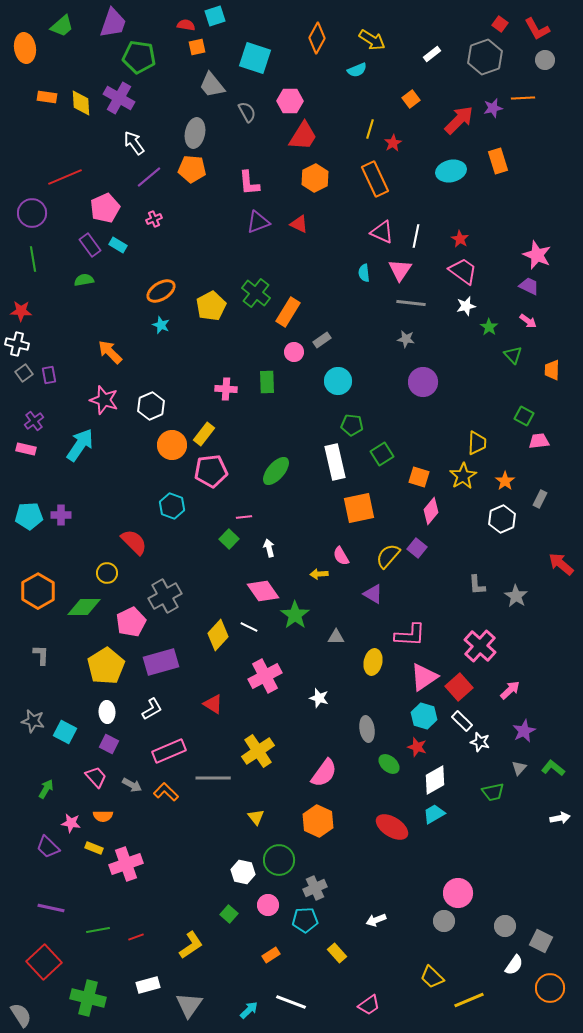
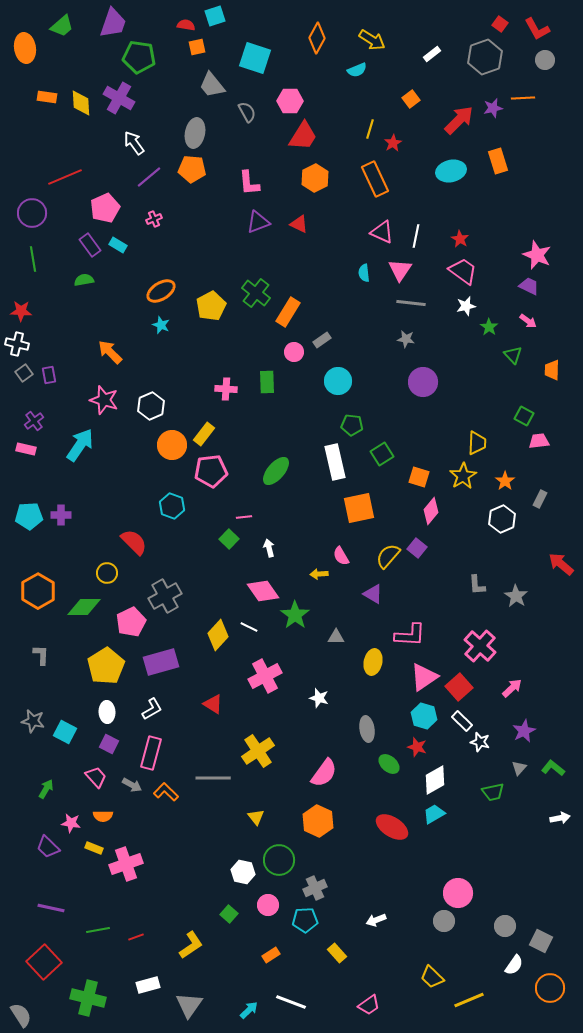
pink arrow at (510, 690): moved 2 px right, 2 px up
pink rectangle at (169, 751): moved 18 px left, 2 px down; rotated 52 degrees counterclockwise
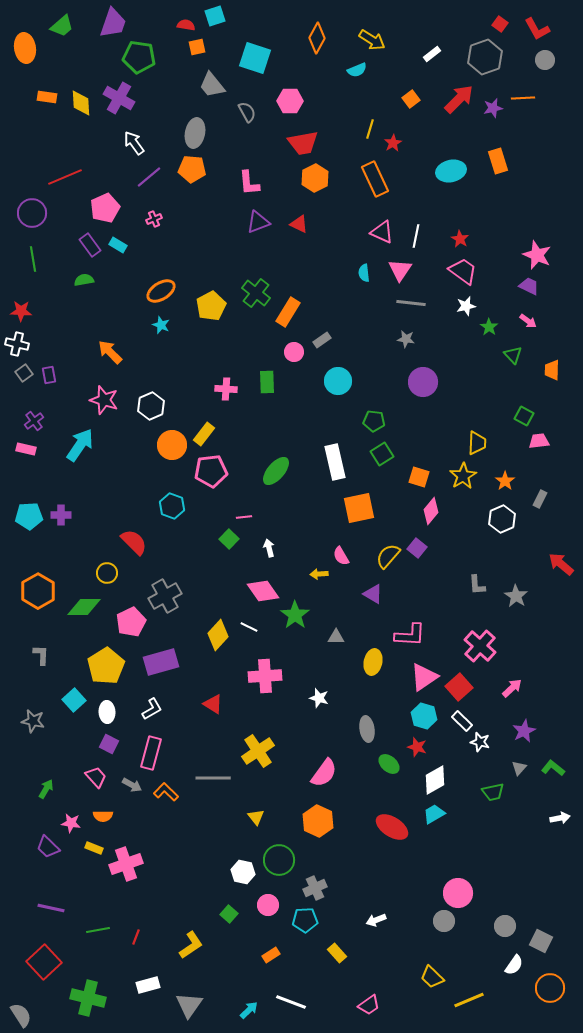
red arrow at (459, 120): moved 21 px up
red trapezoid at (303, 136): moved 7 px down; rotated 48 degrees clockwise
green pentagon at (352, 425): moved 22 px right, 4 px up
pink cross at (265, 676): rotated 24 degrees clockwise
cyan square at (65, 732): moved 9 px right, 32 px up; rotated 20 degrees clockwise
red line at (136, 937): rotated 49 degrees counterclockwise
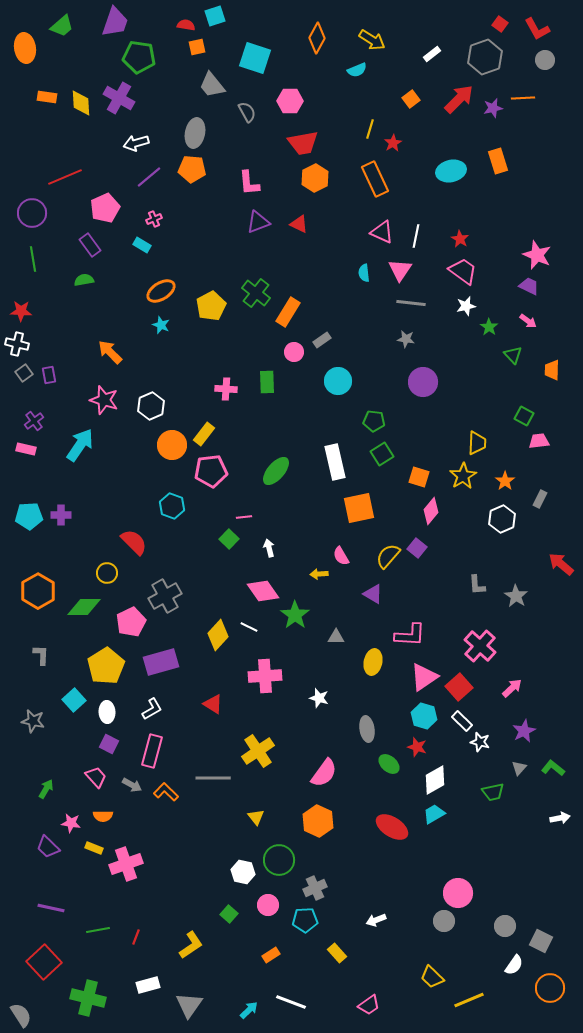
purple trapezoid at (113, 23): moved 2 px right, 1 px up
white arrow at (134, 143): moved 2 px right; rotated 70 degrees counterclockwise
cyan rectangle at (118, 245): moved 24 px right
pink rectangle at (151, 753): moved 1 px right, 2 px up
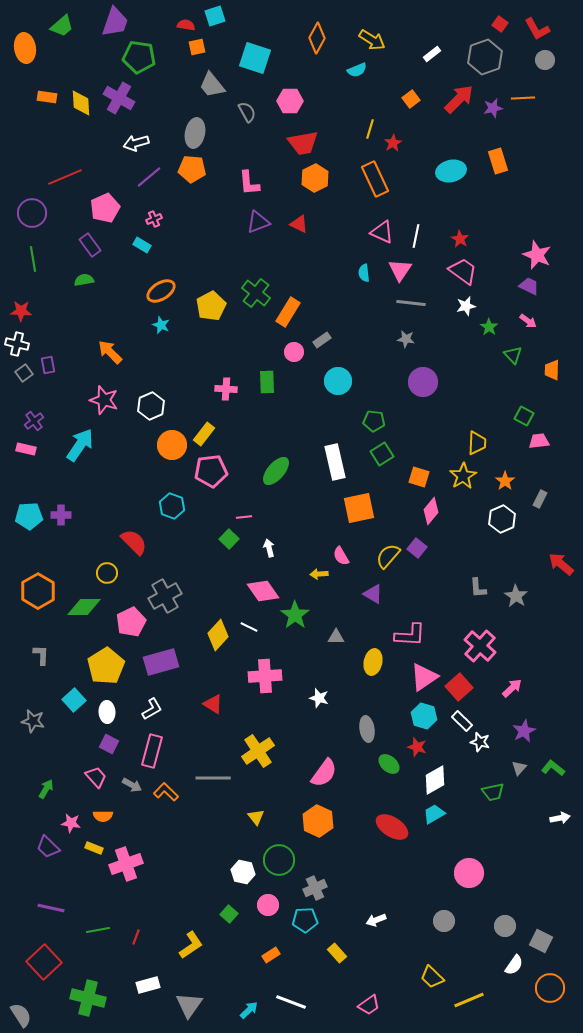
purple rectangle at (49, 375): moved 1 px left, 10 px up
gray L-shape at (477, 585): moved 1 px right, 3 px down
pink circle at (458, 893): moved 11 px right, 20 px up
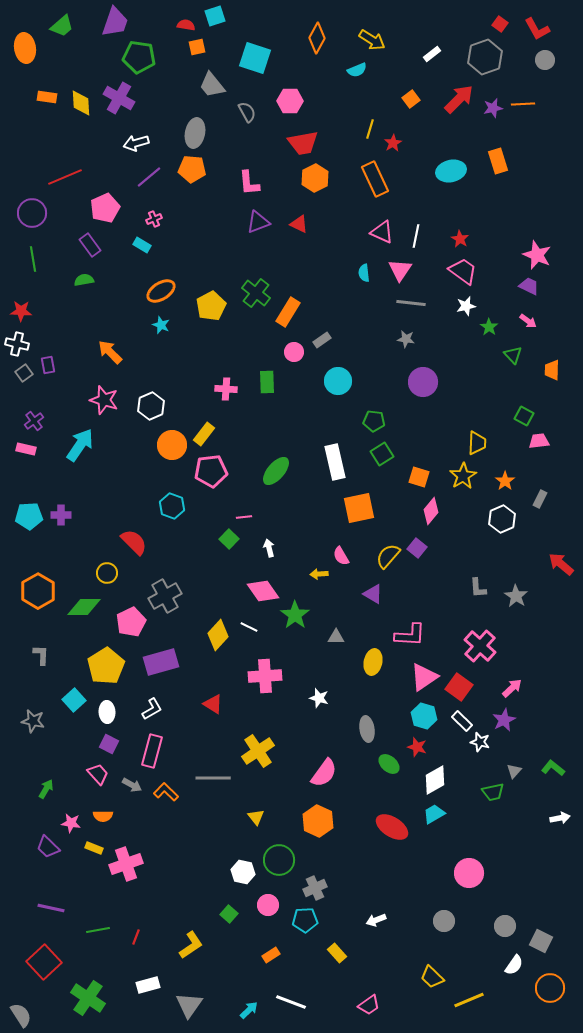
orange line at (523, 98): moved 6 px down
red square at (459, 687): rotated 12 degrees counterclockwise
purple star at (524, 731): moved 20 px left, 11 px up
gray triangle at (519, 768): moved 5 px left, 3 px down
pink trapezoid at (96, 777): moved 2 px right, 3 px up
green cross at (88, 998): rotated 20 degrees clockwise
